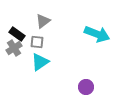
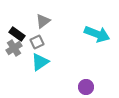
gray square: rotated 32 degrees counterclockwise
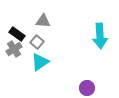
gray triangle: rotated 42 degrees clockwise
cyan arrow: moved 3 px right, 2 px down; rotated 65 degrees clockwise
gray square: rotated 24 degrees counterclockwise
gray cross: moved 1 px down
purple circle: moved 1 px right, 1 px down
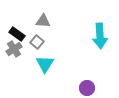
cyan triangle: moved 5 px right, 2 px down; rotated 24 degrees counterclockwise
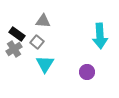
purple circle: moved 16 px up
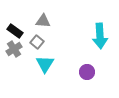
black rectangle: moved 2 px left, 3 px up
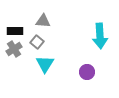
black rectangle: rotated 35 degrees counterclockwise
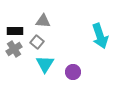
cyan arrow: rotated 15 degrees counterclockwise
purple circle: moved 14 px left
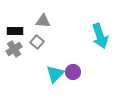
cyan triangle: moved 10 px right, 10 px down; rotated 12 degrees clockwise
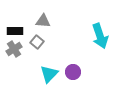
cyan triangle: moved 6 px left
